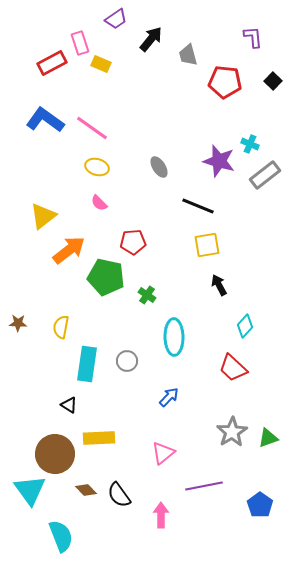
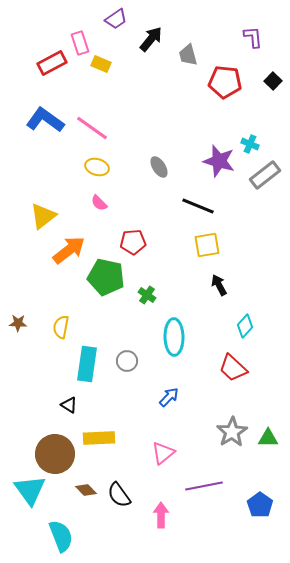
green triangle at (268, 438): rotated 20 degrees clockwise
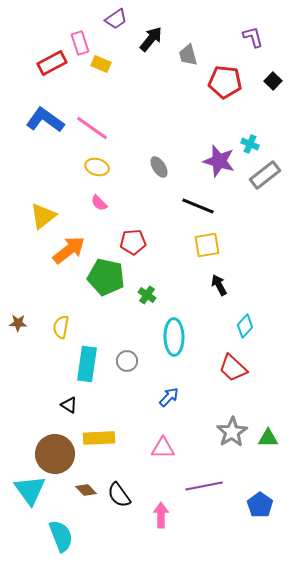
purple L-shape at (253, 37): rotated 10 degrees counterclockwise
pink triangle at (163, 453): moved 5 px up; rotated 40 degrees clockwise
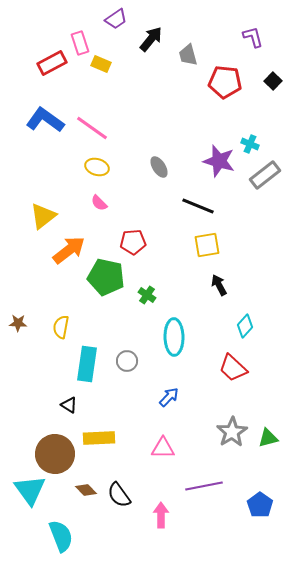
green triangle at (268, 438): rotated 15 degrees counterclockwise
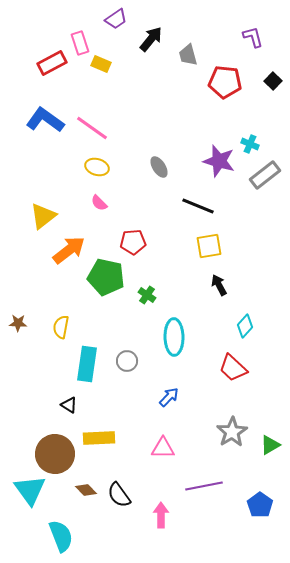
yellow square at (207, 245): moved 2 px right, 1 px down
green triangle at (268, 438): moved 2 px right, 7 px down; rotated 15 degrees counterclockwise
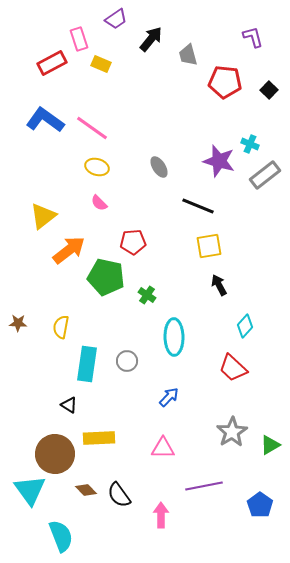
pink rectangle at (80, 43): moved 1 px left, 4 px up
black square at (273, 81): moved 4 px left, 9 px down
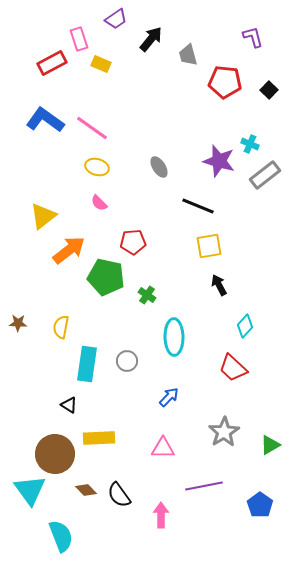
gray star at (232, 432): moved 8 px left
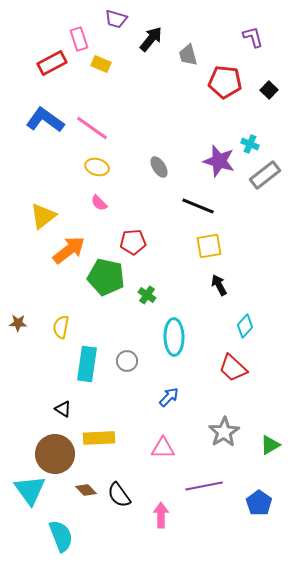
purple trapezoid at (116, 19): rotated 50 degrees clockwise
black triangle at (69, 405): moved 6 px left, 4 px down
blue pentagon at (260, 505): moved 1 px left, 2 px up
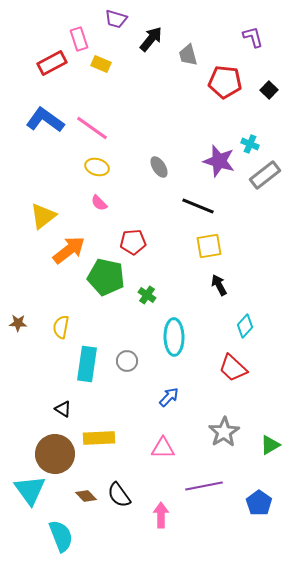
brown diamond at (86, 490): moved 6 px down
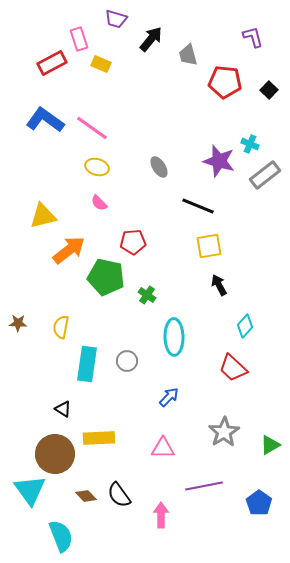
yellow triangle at (43, 216): rotated 24 degrees clockwise
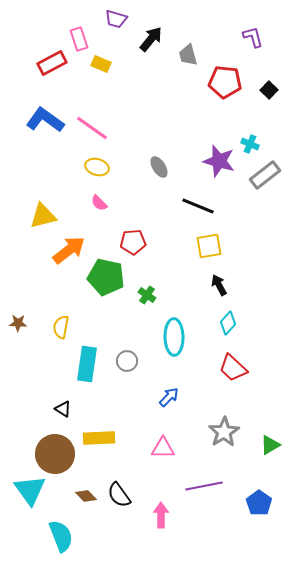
cyan diamond at (245, 326): moved 17 px left, 3 px up
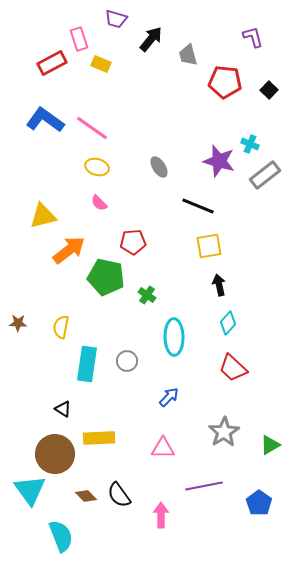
black arrow at (219, 285): rotated 15 degrees clockwise
